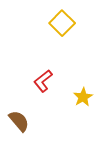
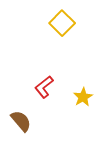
red L-shape: moved 1 px right, 6 px down
brown semicircle: moved 2 px right
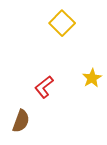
yellow star: moved 9 px right, 19 px up
brown semicircle: rotated 60 degrees clockwise
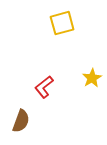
yellow square: rotated 30 degrees clockwise
